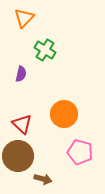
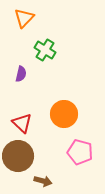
red triangle: moved 1 px up
brown arrow: moved 2 px down
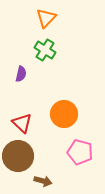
orange triangle: moved 22 px right
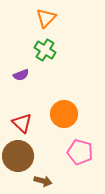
purple semicircle: moved 1 px down; rotated 56 degrees clockwise
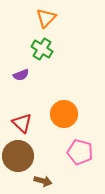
green cross: moved 3 px left, 1 px up
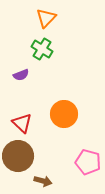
pink pentagon: moved 8 px right, 10 px down
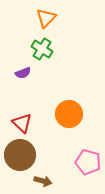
purple semicircle: moved 2 px right, 2 px up
orange circle: moved 5 px right
brown circle: moved 2 px right, 1 px up
